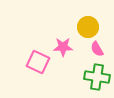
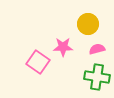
yellow circle: moved 3 px up
pink semicircle: rotated 105 degrees clockwise
pink square: rotated 10 degrees clockwise
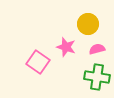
pink star: moved 3 px right; rotated 18 degrees clockwise
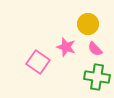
pink semicircle: moved 2 px left; rotated 119 degrees counterclockwise
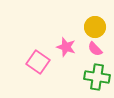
yellow circle: moved 7 px right, 3 px down
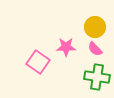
pink star: rotated 18 degrees counterclockwise
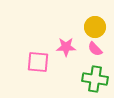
pink square: rotated 30 degrees counterclockwise
green cross: moved 2 px left, 2 px down
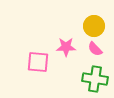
yellow circle: moved 1 px left, 1 px up
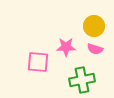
pink semicircle: rotated 28 degrees counterclockwise
green cross: moved 13 px left, 1 px down; rotated 20 degrees counterclockwise
